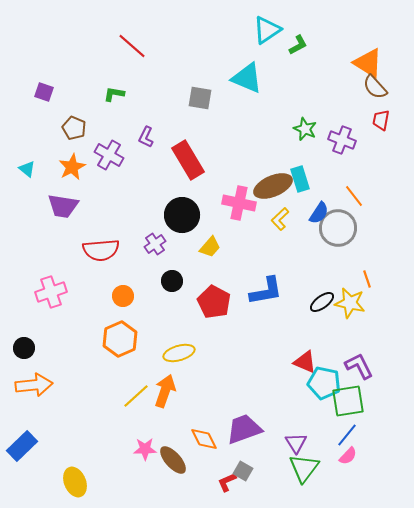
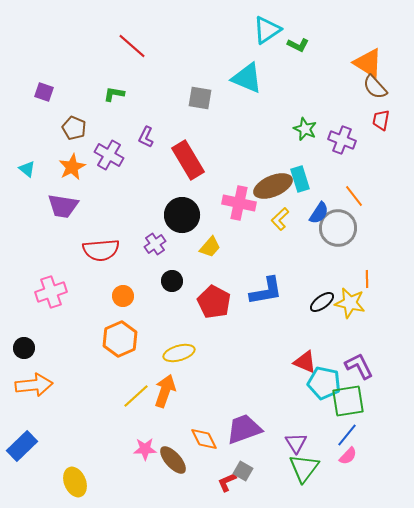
green L-shape at (298, 45): rotated 55 degrees clockwise
orange line at (367, 279): rotated 18 degrees clockwise
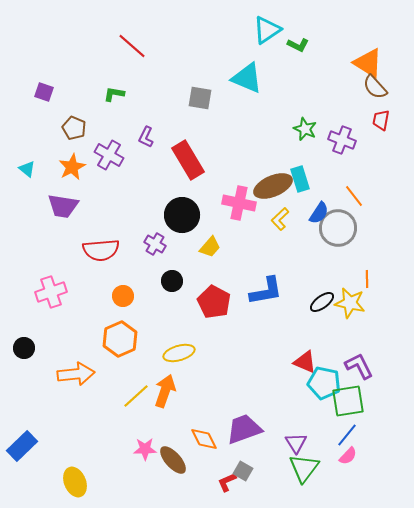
purple cross at (155, 244): rotated 25 degrees counterclockwise
orange arrow at (34, 385): moved 42 px right, 11 px up
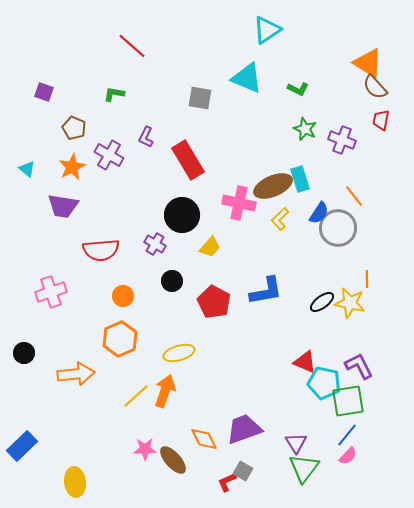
green L-shape at (298, 45): moved 44 px down
black circle at (24, 348): moved 5 px down
yellow ellipse at (75, 482): rotated 16 degrees clockwise
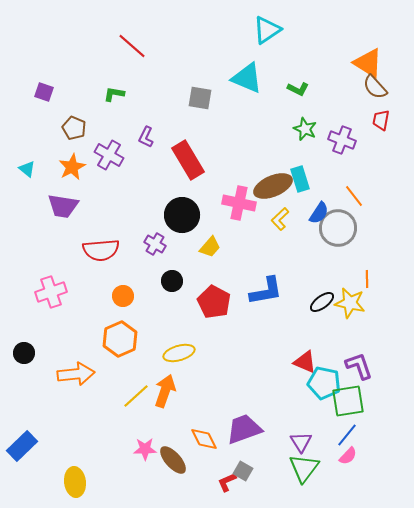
purple L-shape at (359, 366): rotated 8 degrees clockwise
purple triangle at (296, 443): moved 5 px right, 1 px up
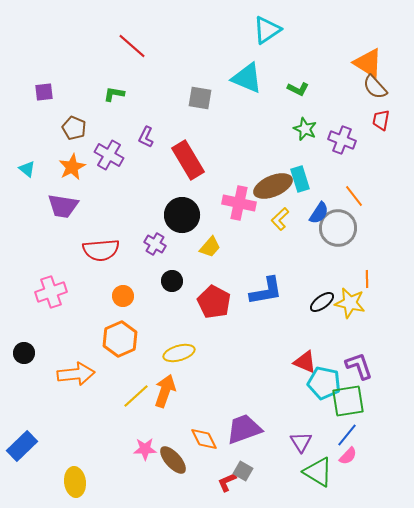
purple square at (44, 92): rotated 24 degrees counterclockwise
green triangle at (304, 468): moved 14 px right, 4 px down; rotated 36 degrees counterclockwise
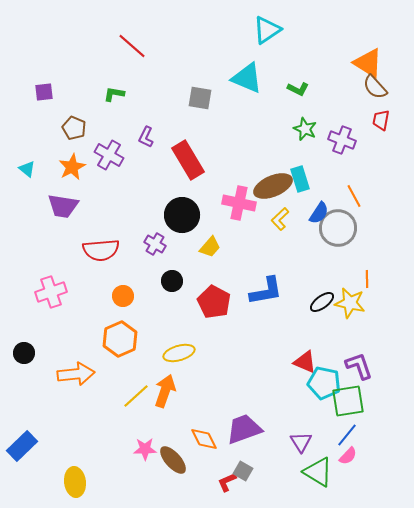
orange line at (354, 196): rotated 10 degrees clockwise
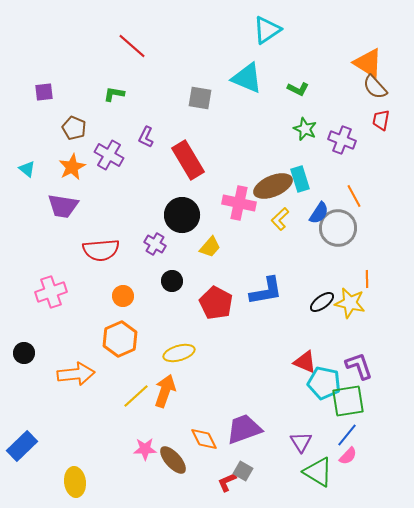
red pentagon at (214, 302): moved 2 px right, 1 px down
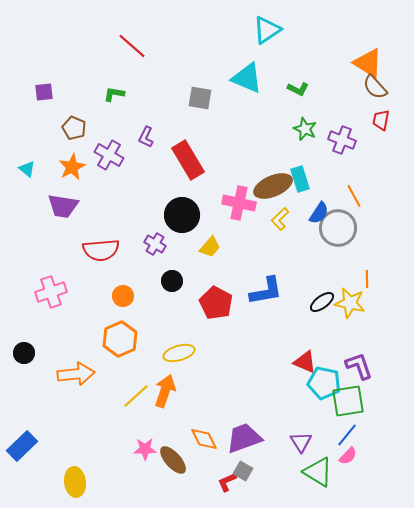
purple trapezoid at (244, 429): moved 9 px down
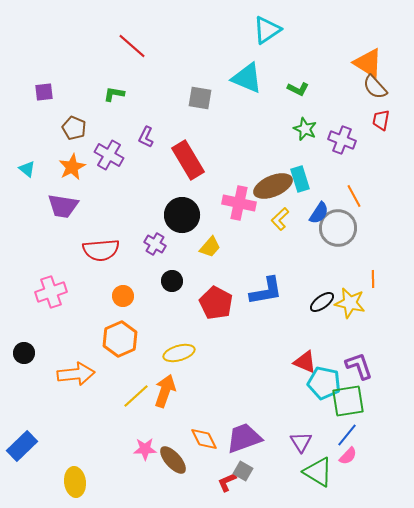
orange line at (367, 279): moved 6 px right
